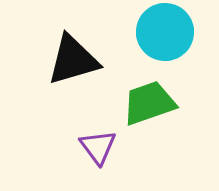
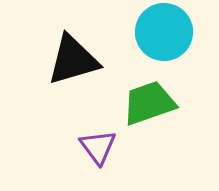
cyan circle: moved 1 px left
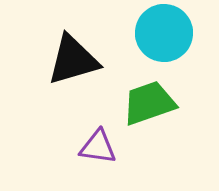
cyan circle: moved 1 px down
purple triangle: rotated 45 degrees counterclockwise
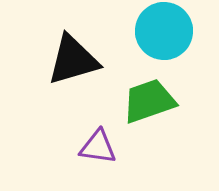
cyan circle: moved 2 px up
green trapezoid: moved 2 px up
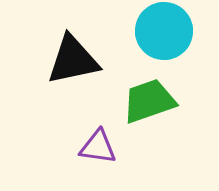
black triangle: rotated 4 degrees clockwise
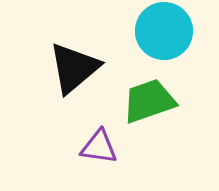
black triangle: moved 1 px right, 8 px down; rotated 28 degrees counterclockwise
purple triangle: moved 1 px right
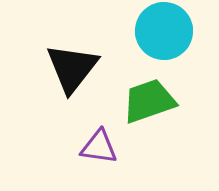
black triangle: moved 2 px left; rotated 12 degrees counterclockwise
